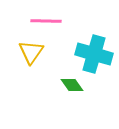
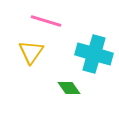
pink line: rotated 16 degrees clockwise
green diamond: moved 3 px left, 3 px down
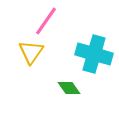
pink line: rotated 72 degrees counterclockwise
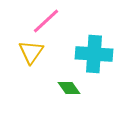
pink line: rotated 12 degrees clockwise
cyan cross: rotated 12 degrees counterclockwise
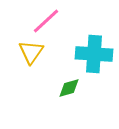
green diamond: rotated 70 degrees counterclockwise
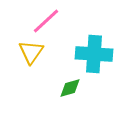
green diamond: moved 1 px right
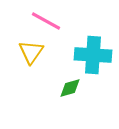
pink line: rotated 72 degrees clockwise
cyan cross: moved 1 px left, 1 px down
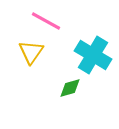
cyan cross: rotated 27 degrees clockwise
